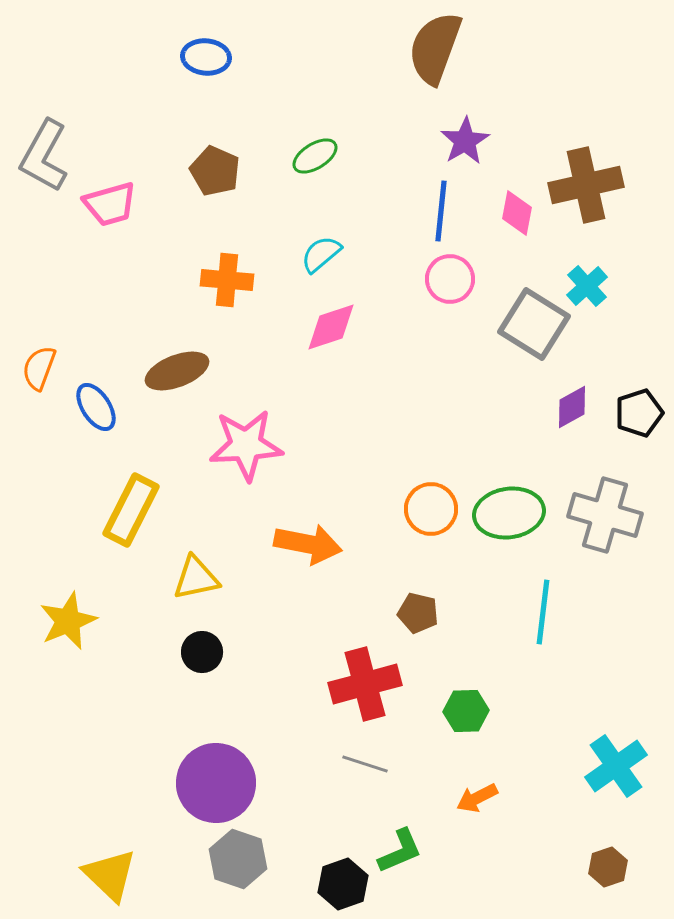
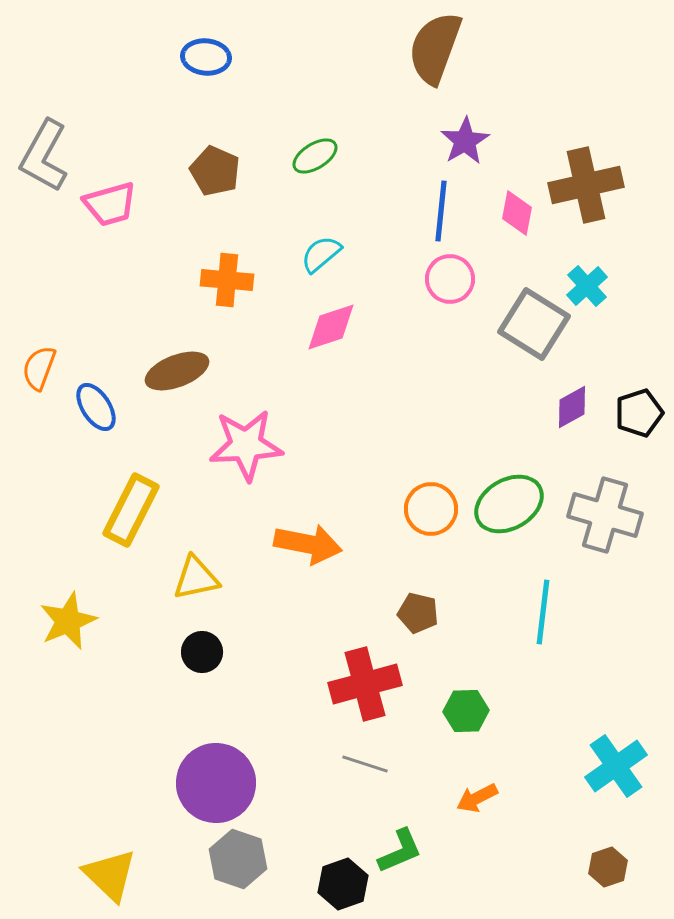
green ellipse at (509, 513): moved 9 px up; rotated 22 degrees counterclockwise
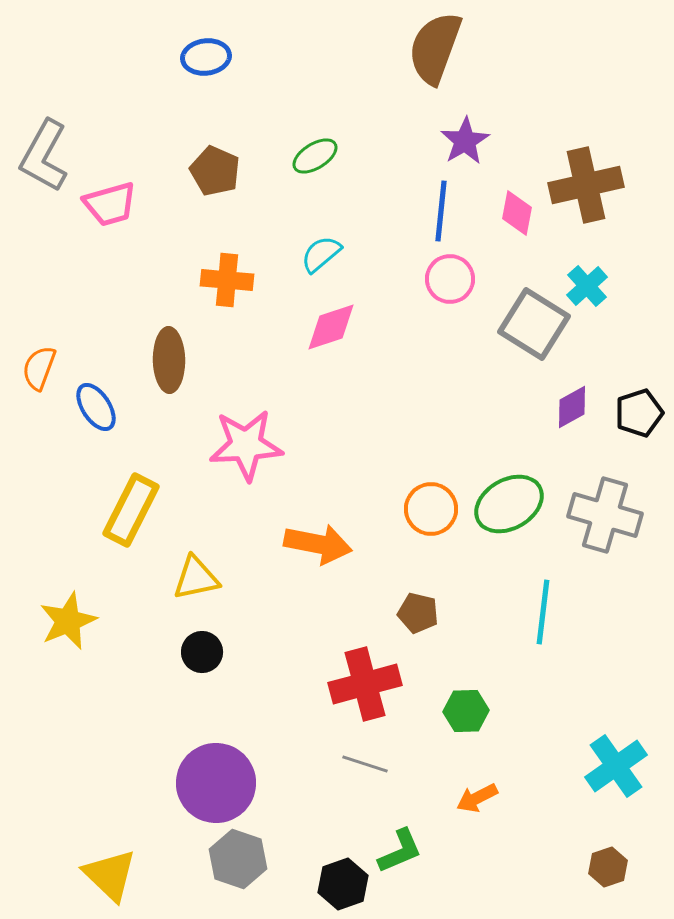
blue ellipse at (206, 57): rotated 12 degrees counterclockwise
brown ellipse at (177, 371): moved 8 px left, 11 px up; rotated 70 degrees counterclockwise
orange arrow at (308, 544): moved 10 px right
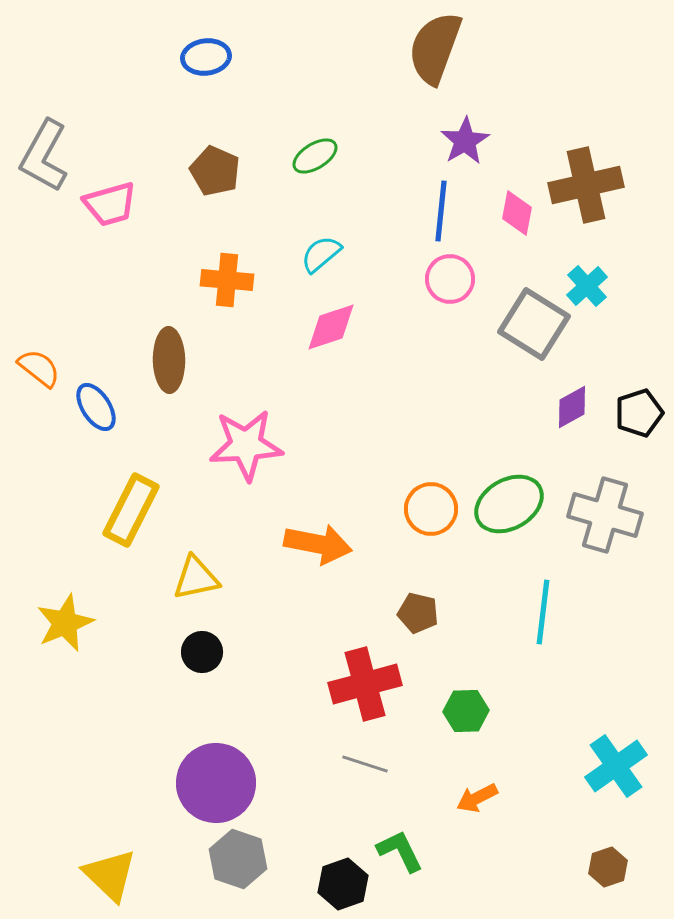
orange semicircle at (39, 368): rotated 108 degrees clockwise
yellow star at (68, 621): moved 3 px left, 2 px down
green L-shape at (400, 851): rotated 93 degrees counterclockwise
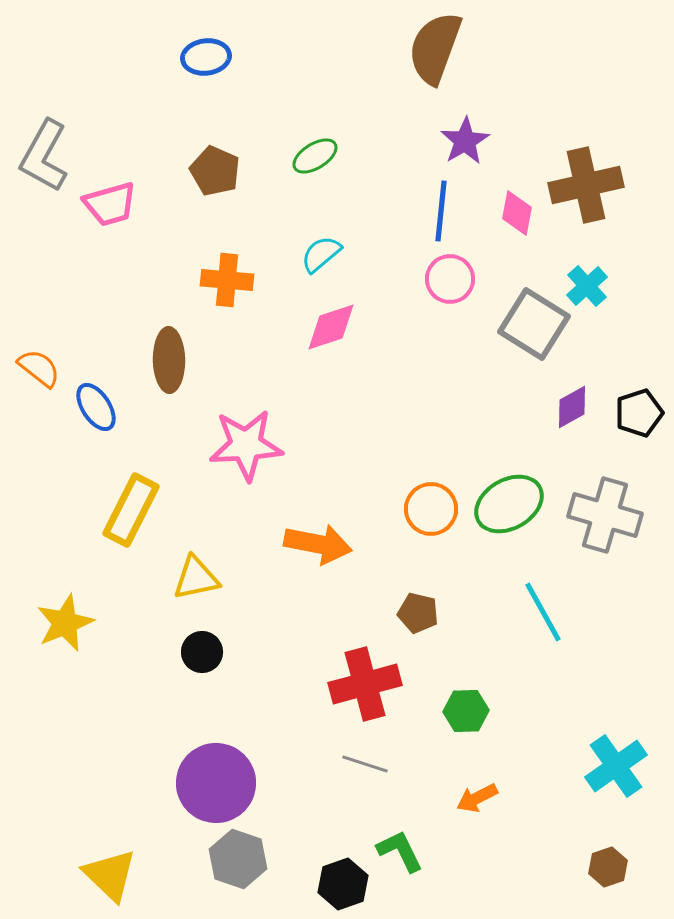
cyan line at (543, 612): rotated 36 degrees counterclockwise
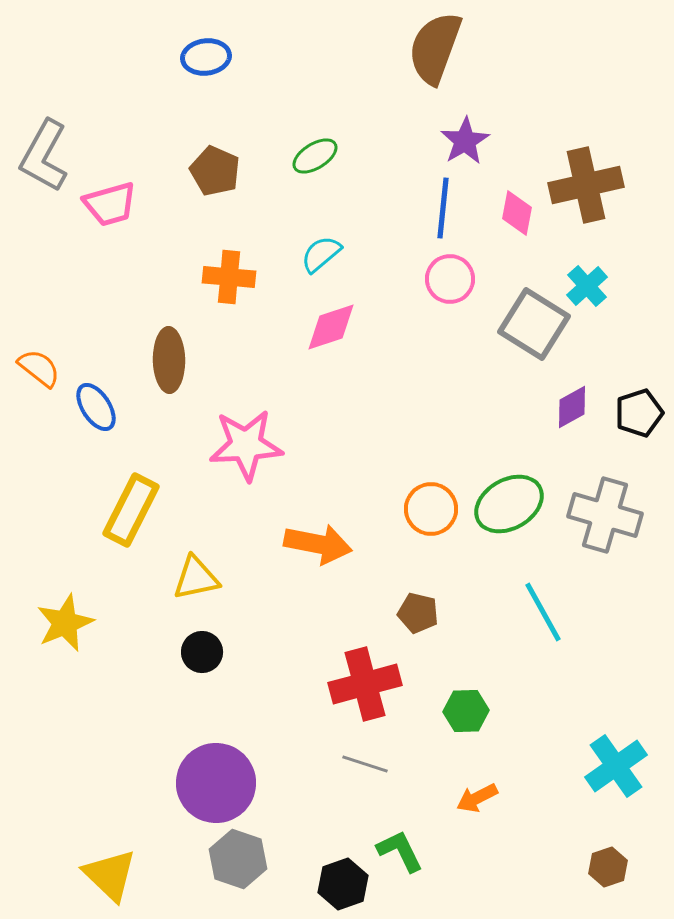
blue line at (441, 211): moved 2 px right, 3 px up
orange cross at (227, 280): moved 2 px right, 3 px up
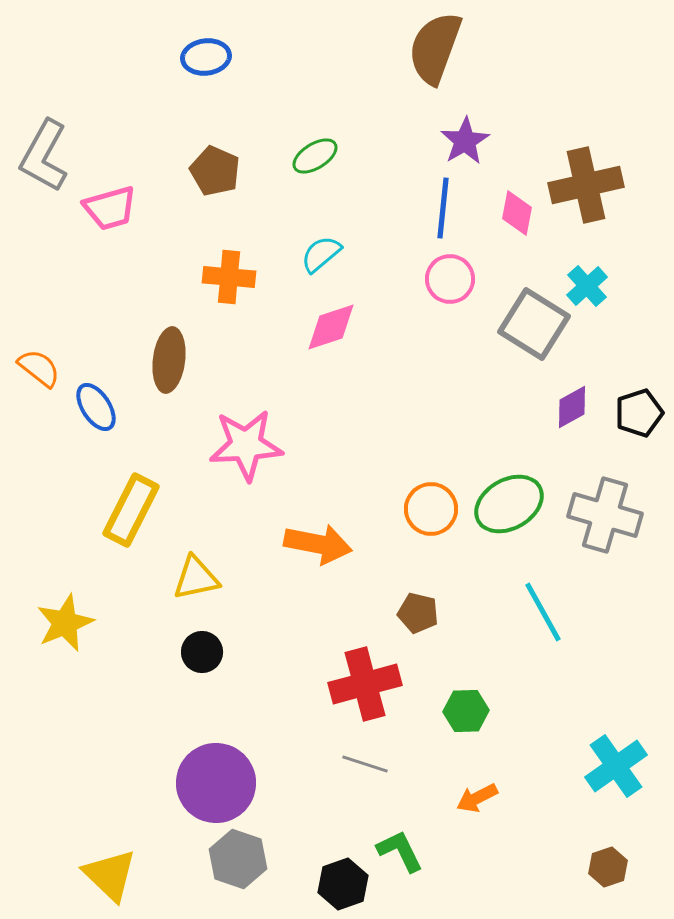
pink trapezoid at (110, 204): moved 4 px down
brown ellipse at (169, 360): rotated 8 degrees clockwise
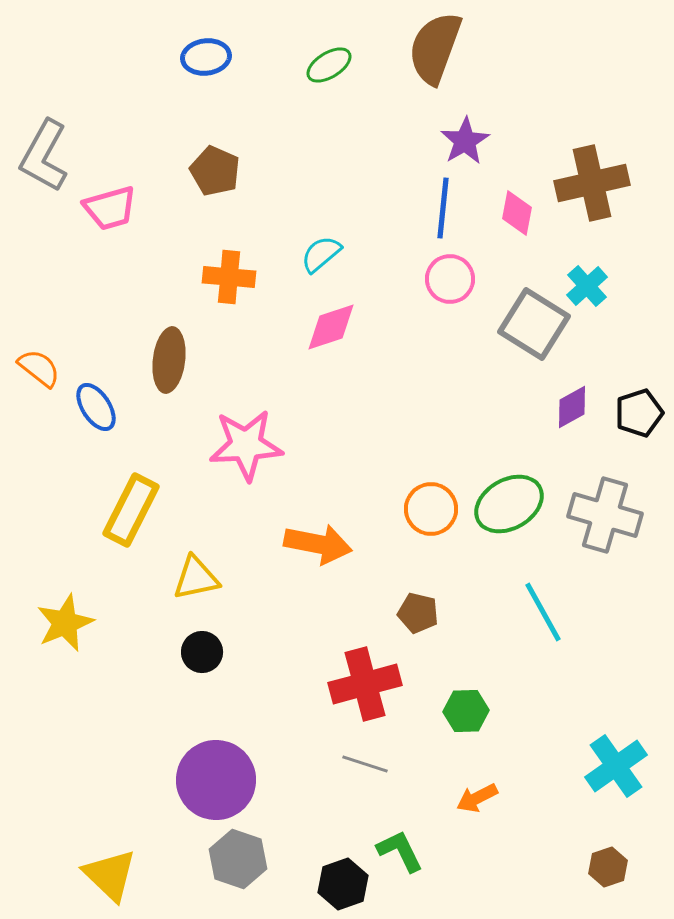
green ellipse at (315, 156): moved 14 px right, 91 px up
brown cross at (586, 185): moved 6 px right, 2 px up
purple circle at (216, 783): moved 3 px up
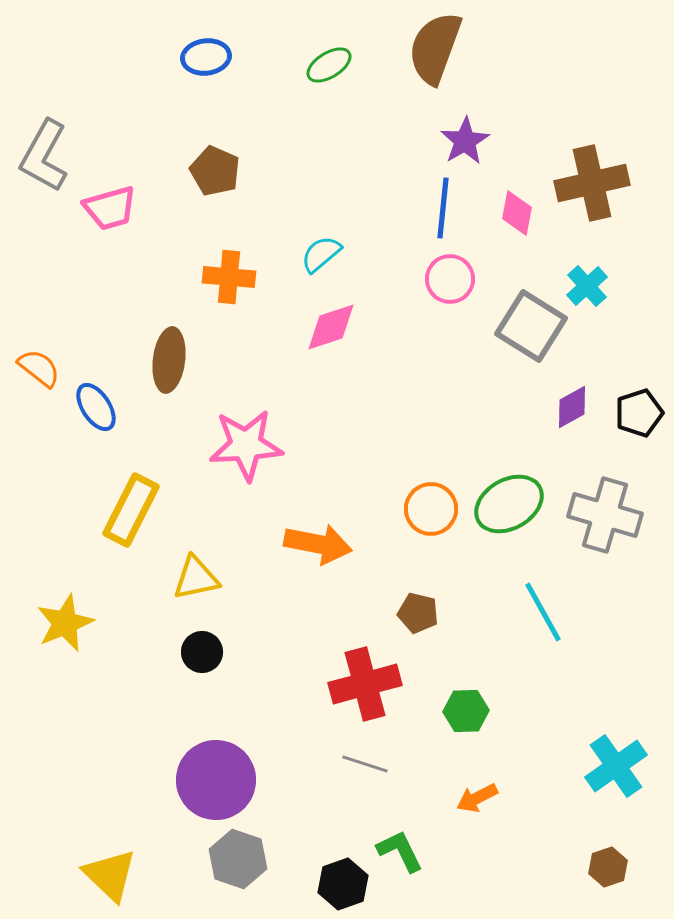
gray square at (534, 324): moved 3 px left, 2 px down
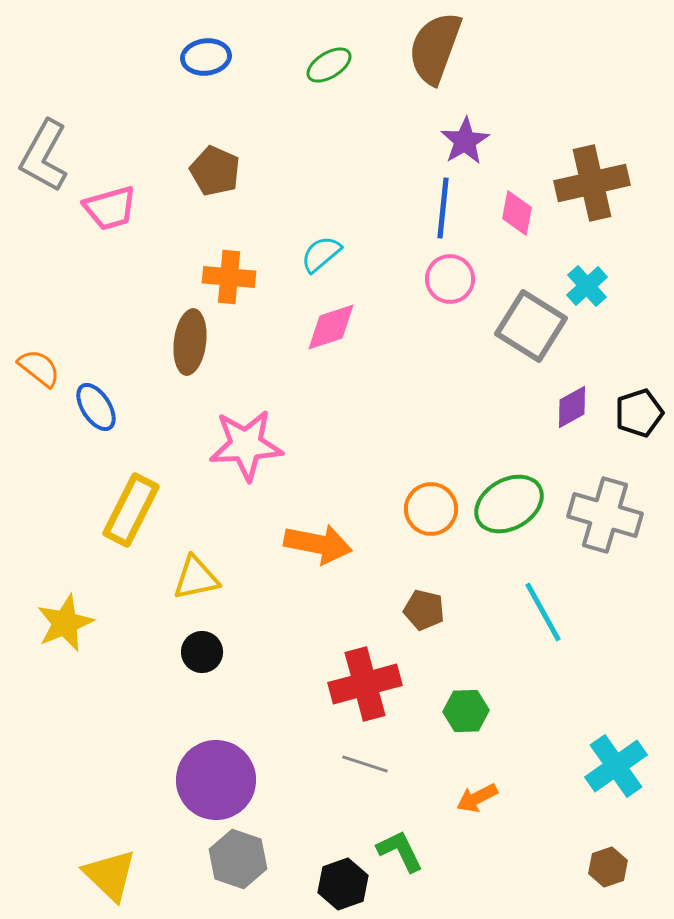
brown ellipse at (169, 360): moved 21 px right, 18 px up
brown pentagon at (418, 613): moved 6 px right, 3 px up
